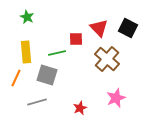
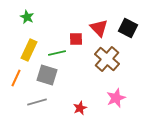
yellow rectangle: moved 3 px right, 2 px up; rotated 30 degrees clockwise
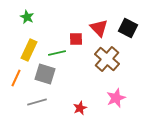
gray square: moved 2 px left, 1 px up
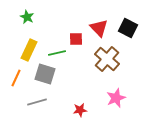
red star: moved 2 px down; rotated 16 degrees clockwise
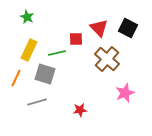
pink star: moved 9 px right, 5 px up
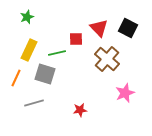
green star: rotated 24 degrees clockwise
gray line: moved 3 px left, 1 px down
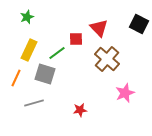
black square: moved 11 px right, 4 px up
green line: rotated 24 degrees counterclockwise
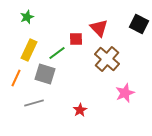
red star: rotated 24 degrees counterclockwise
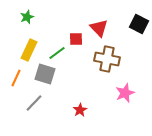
brown cross: rotated 30 degrees counterclockwise
gray line: rotated 30 degrees counterclockwise
